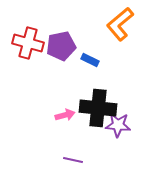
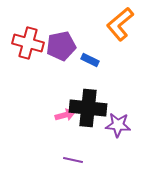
black cross: moved 10 px left
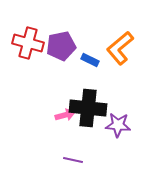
orange L-shape: moved 24 px down
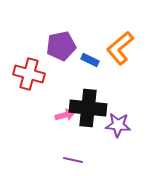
red cross: moved 1 px right, 31 px down
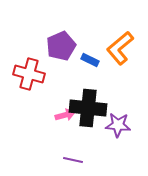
purple pentagon: rotated 12 degrees counterclockwise
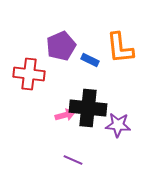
orange L-shape: rotated 56 degrees counterclockwise
red cross: rotated 8 degrees counterclockwise
purple line: rotated 12 degrees clockwise
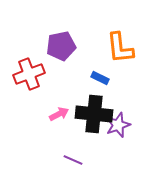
purple pentagon: rotated 12 degrees clockwise
blue rectangle: moved 10 px right, 18 px down
red cross: rotated 28 degrees counterclockwise
black cross: moved 6 px right, 6 px down
pink arrow: moved 6 px left, 1 px up; rotated 12 degrees counterclockwise
purple star: rotated 25 degrees counterclockwise
